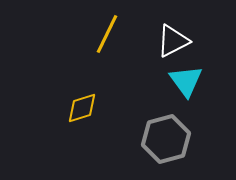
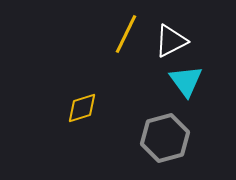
yellow line: moved 19 px right
white triangle: moved 2 px left
gray hexagon: moved 1 px left, 1 px up
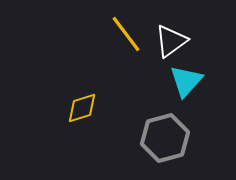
yellow line: rotated 63 degrees counterclockwise
white triangle: rotated 9 degrees counterclockwise
cyan triangle: rotated 18 degrees clockwise
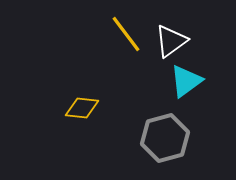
cyan triangle: rotated 12 degrees clockwise
yellow diamond: rotated 24 degrees clockwise
